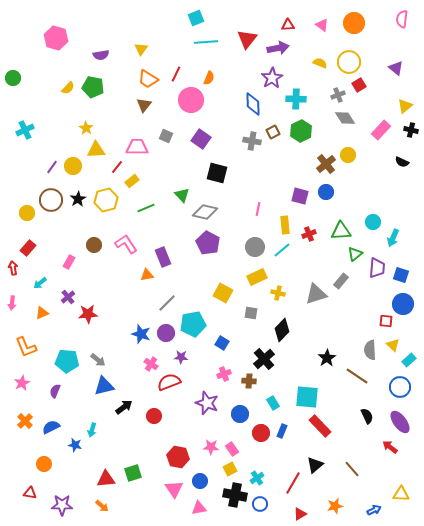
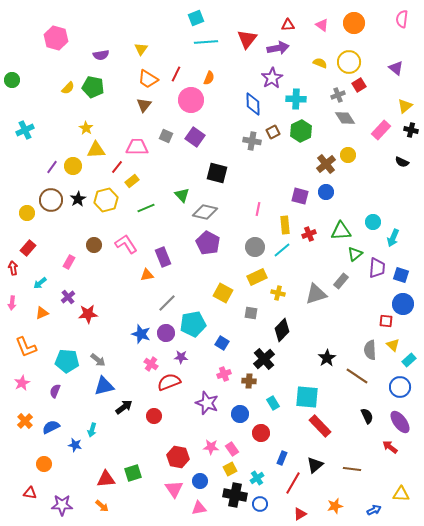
green circle at (13, 78): moved 1 px left, 2 px down
purple square at (201, 139): moved 6 px left, 2 px up
blue rectangle at (282, 431): moved 27 px down
brown line at (352, 469): rotated 42 degrees counterclockwise
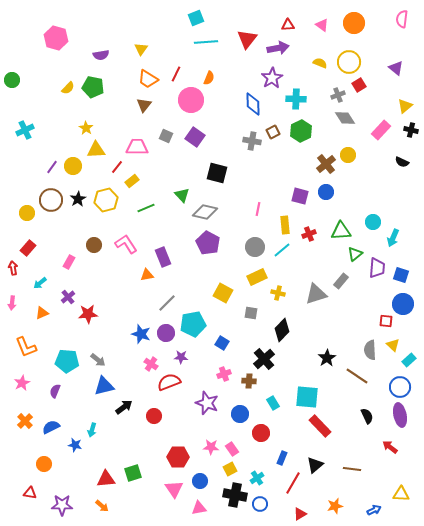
purple ellipse at (400, 422): moved 7 px up; rotated 25 degrees clockwise
red hexagon at (178, 457): rotated 10 degrees counterclockwise
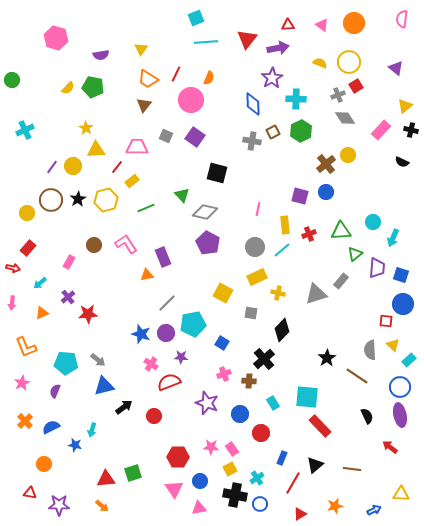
red square at (359, 85): moved 3 px left, 1 px down
red arrow at (13, 268): rotated 112 degrees clockwise
cyan pentagon at (67, 361): moved 1 px left, 2 px down
purple star at (62, 505): moved 3 px left
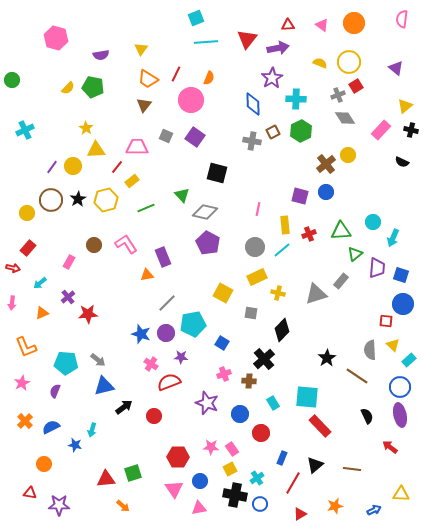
orange arrow at (102, 506): moved 21 px right
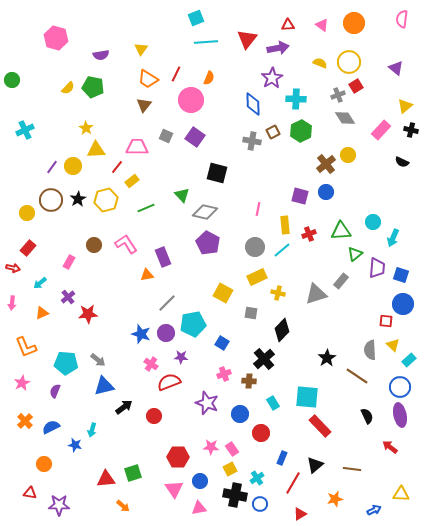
orange star at (335, 506): moved 7 px up
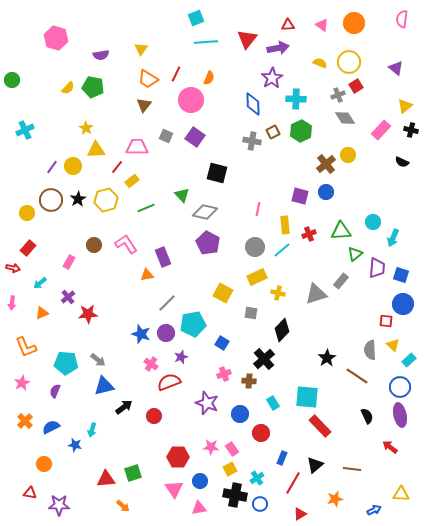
purple star at (181, 357): rotated 24 degrees counterclockwise
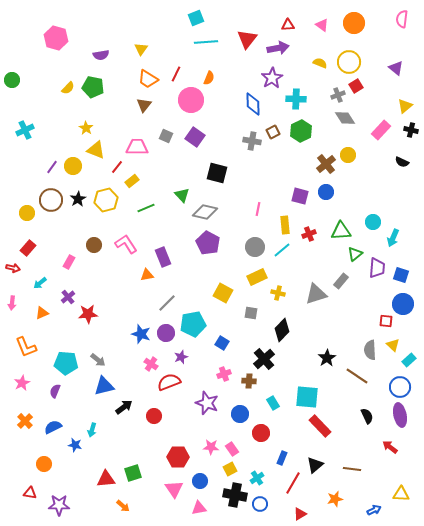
yellow triangle at (96, 150): rotated 24 degrees clockwise
blue semicircle at (51, 427): moved 2 px right
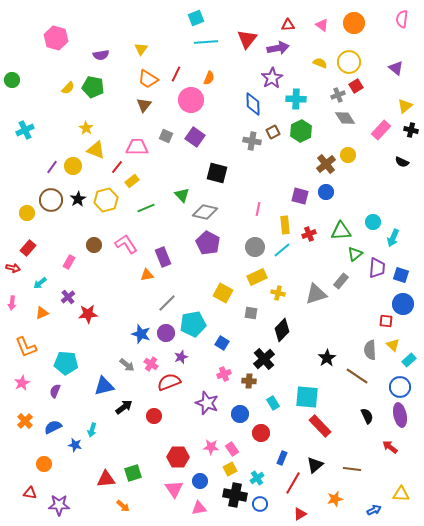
gray arrow at (98, 360): moved 29 px right, 5 px down
